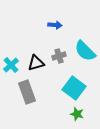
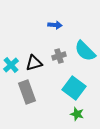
black triangle: moved 2 px left
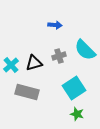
cyan semicircle: moved 1 px up
cyan square: rotated 20 degrees clockwise
gray rectangle: rotated 55 degrees counterclockwise
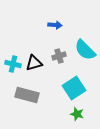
cyan cross: moved 2 px right, 1 px up; rotated 35 degrees counterclockwise
gray rectangle: moved 3 px down
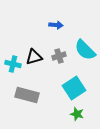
blue arrow: moved 1 px right
black triangle: moved 6 px up
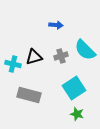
gray cross: moved 2 px right
gray rectangle: moved 2 px right
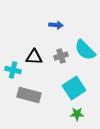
black triangle: rotated 18 degrees clockwise
cyan cross: moved 6 px down
green star: rotated 16 degrees counterclockwise
